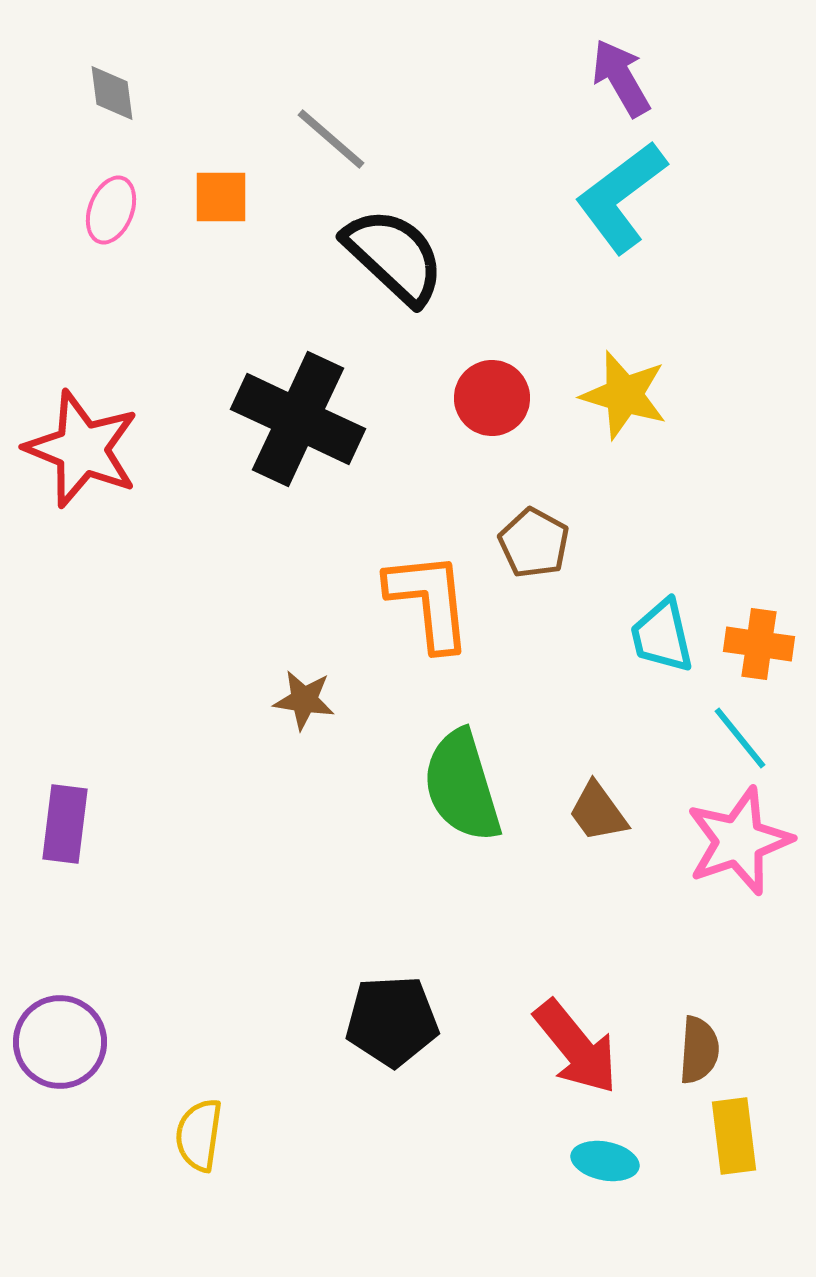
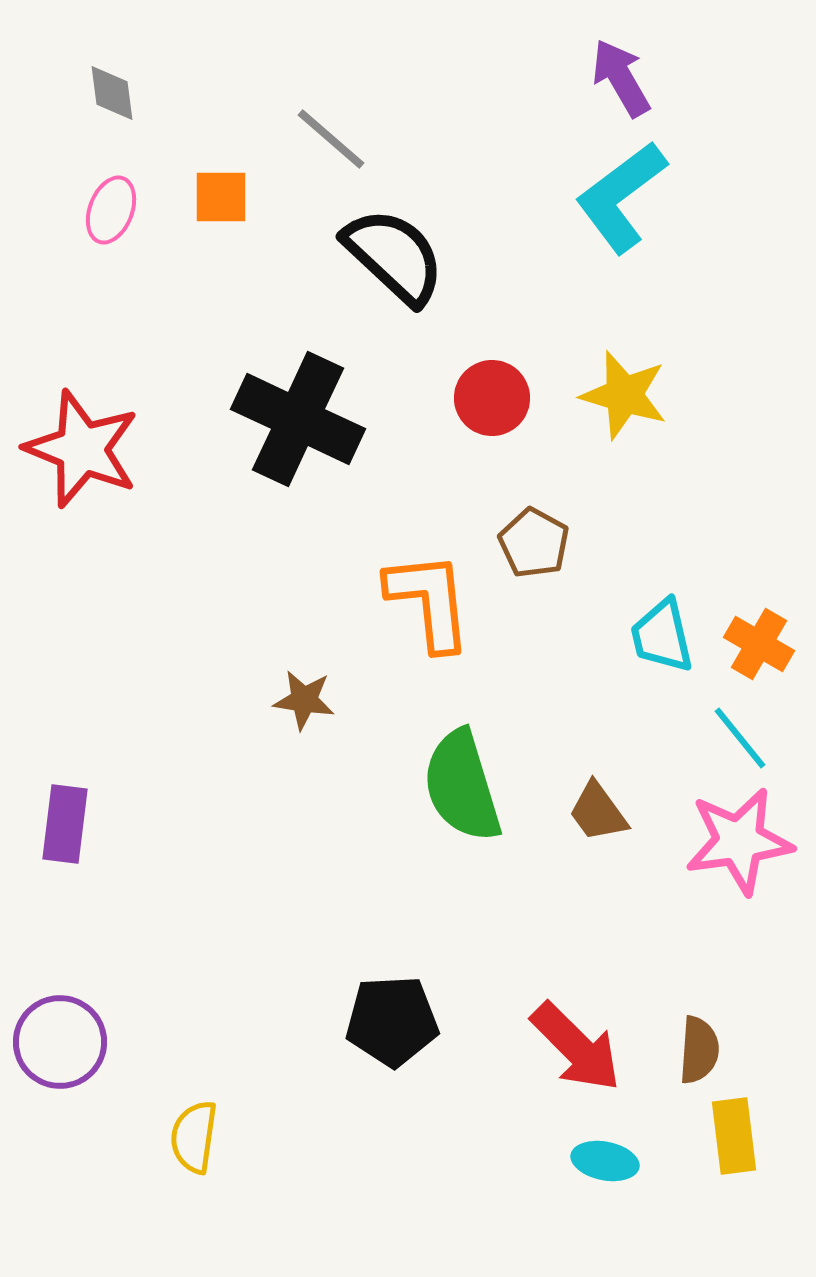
orange cross: rotated 22 degrees clockwise
pink star: rotated 11 degrees clockwise
red arrow: rotated 6 degrees counterclockwise
yellow semicircle: moved 5 px left, 2 px down
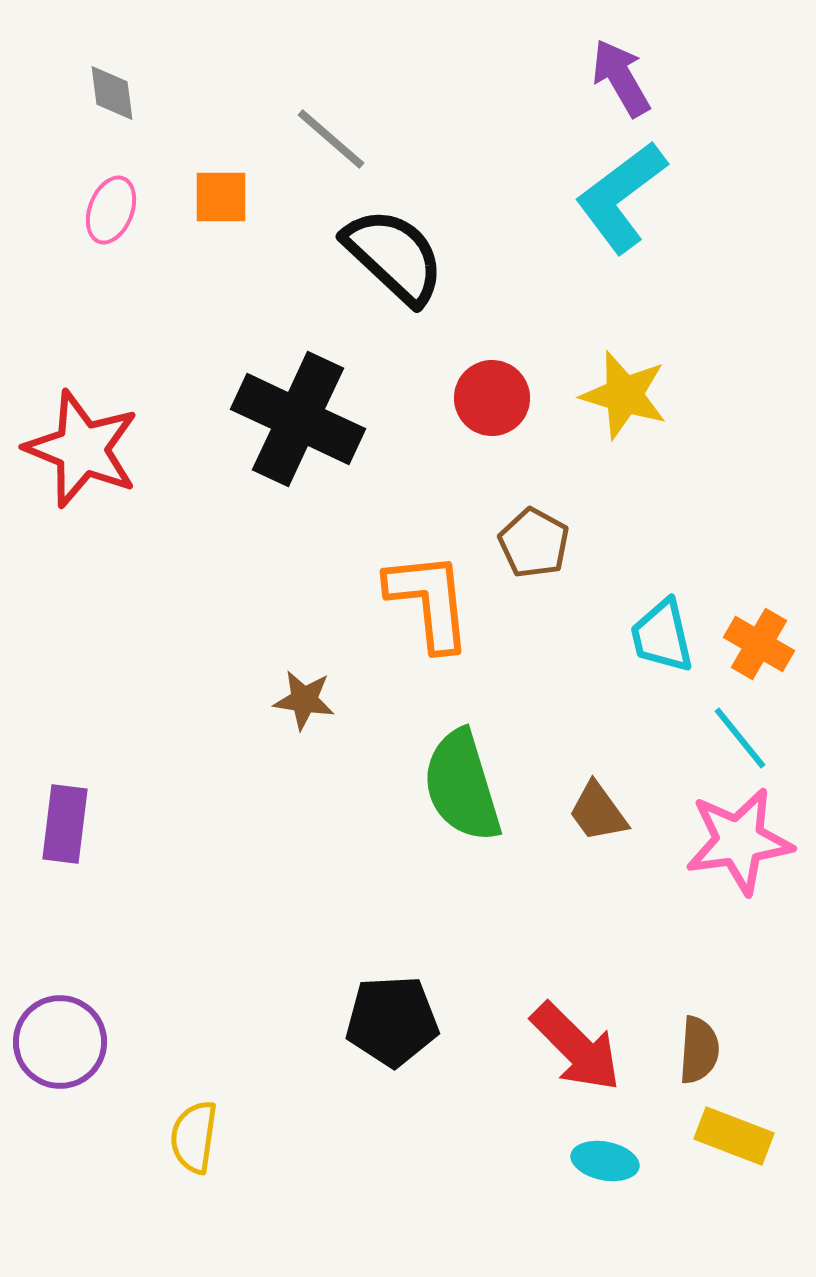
yellow rectangle: rotated 62 degrees counterclockwise
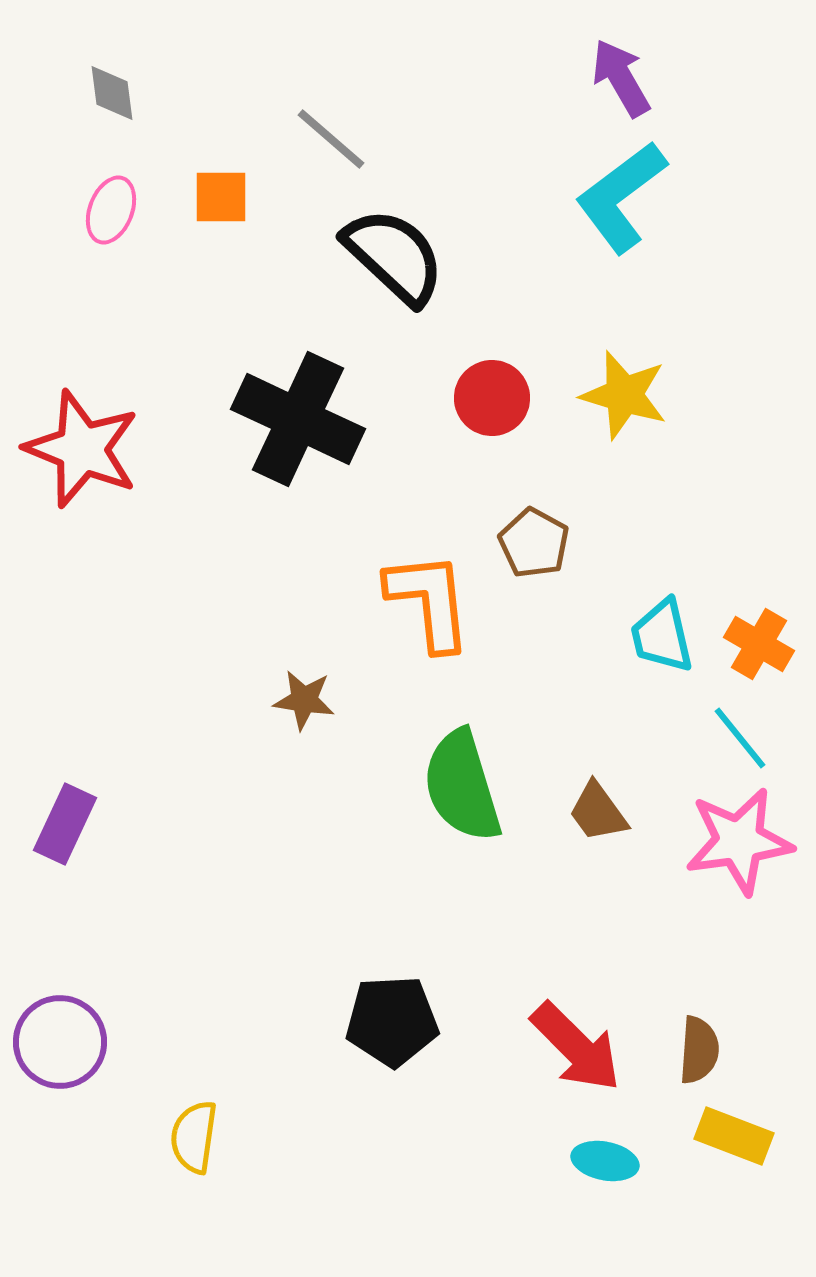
purple rectangle: rotated 18 degrees clockwise
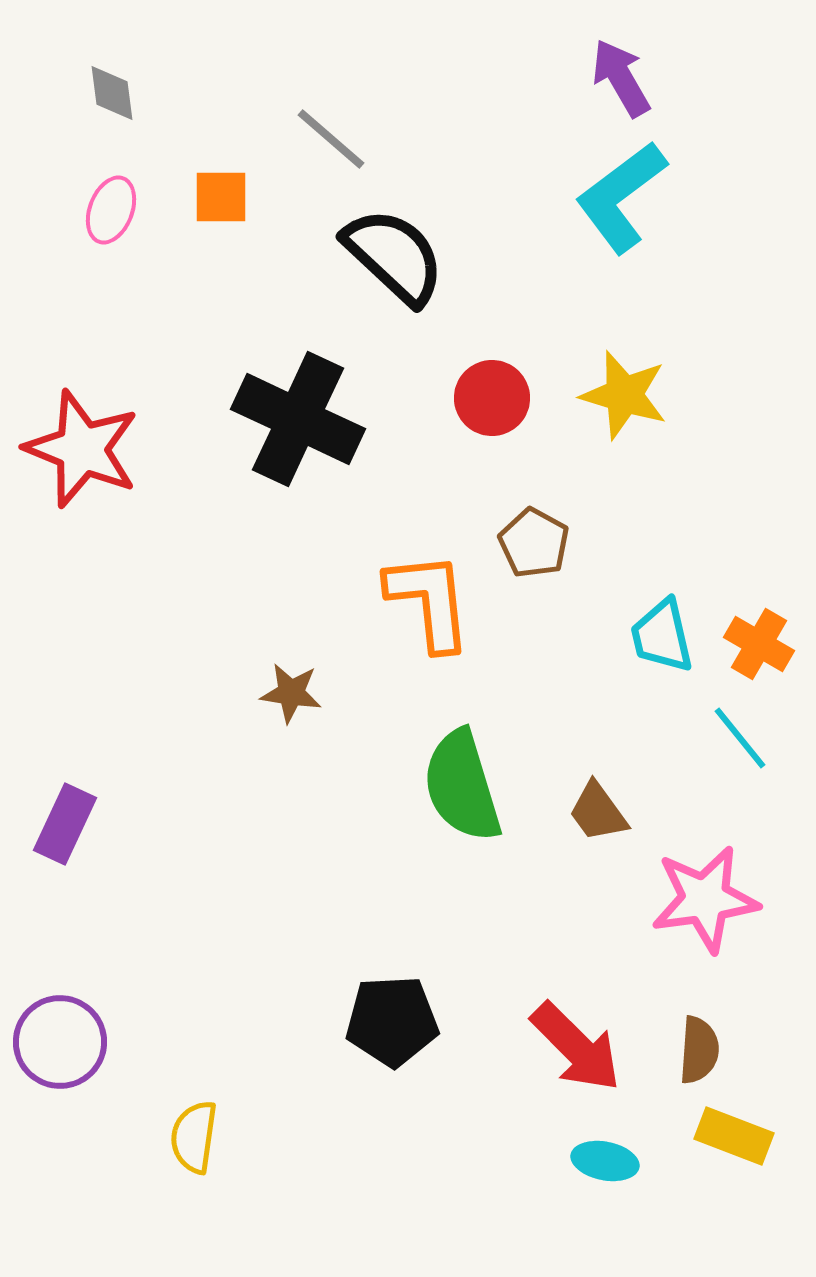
brown star: moved 13 px left, 7 px up
pink star: moved 34 px left, 58 px down
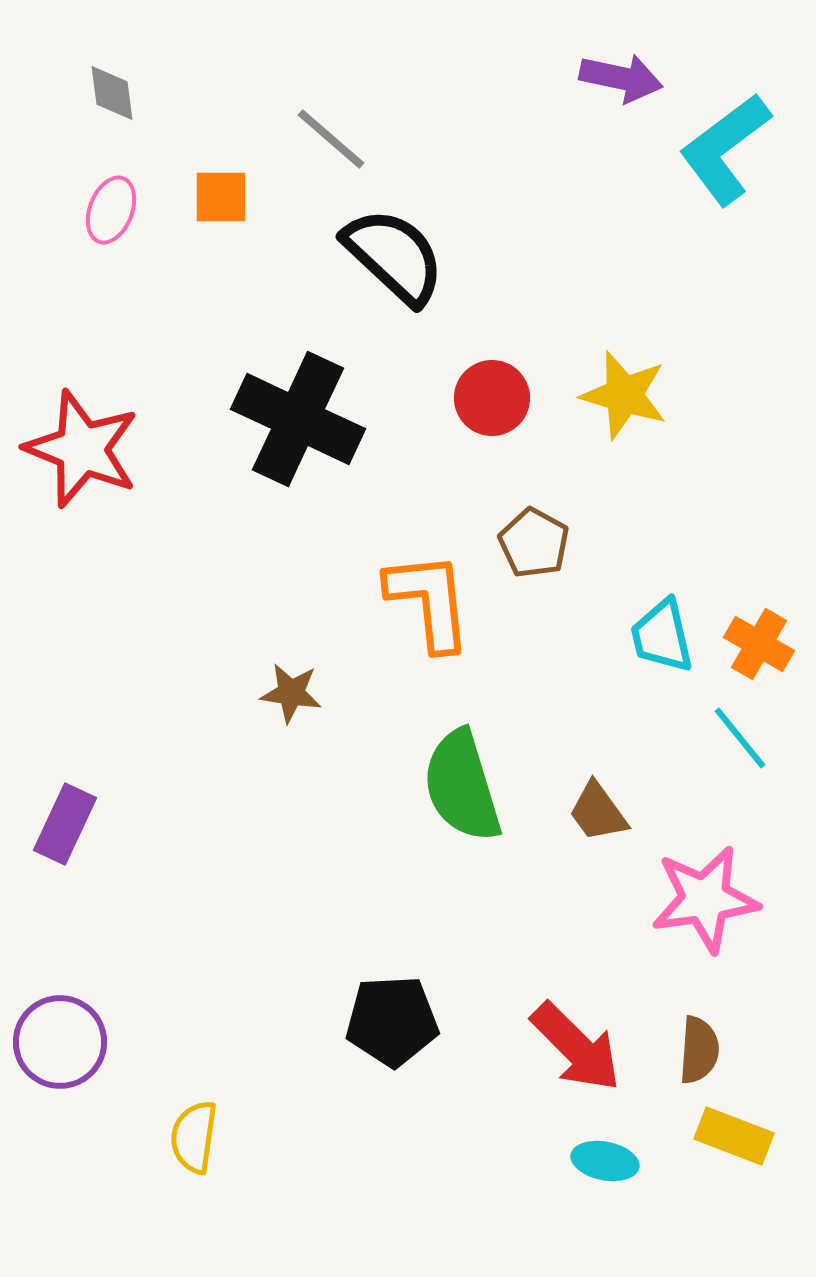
purple arrow: rotated 132 degrees clockwise
cyan L-shape: moved 104 px right, 48 px up
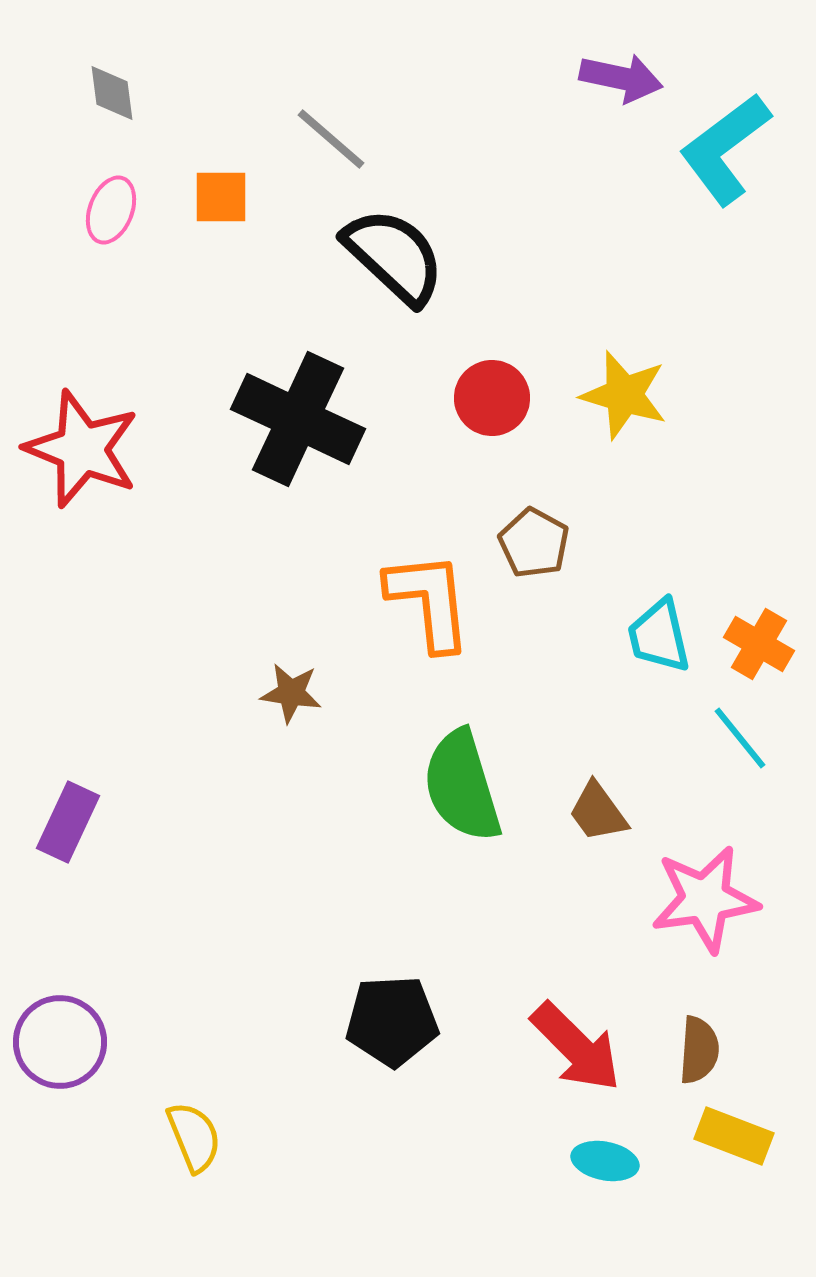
cyan trapezoid: moved 3 px left
purple rectangle: moved 3 px right, 2 px up
yellow semicircle: rotated 150 degrees clockwise
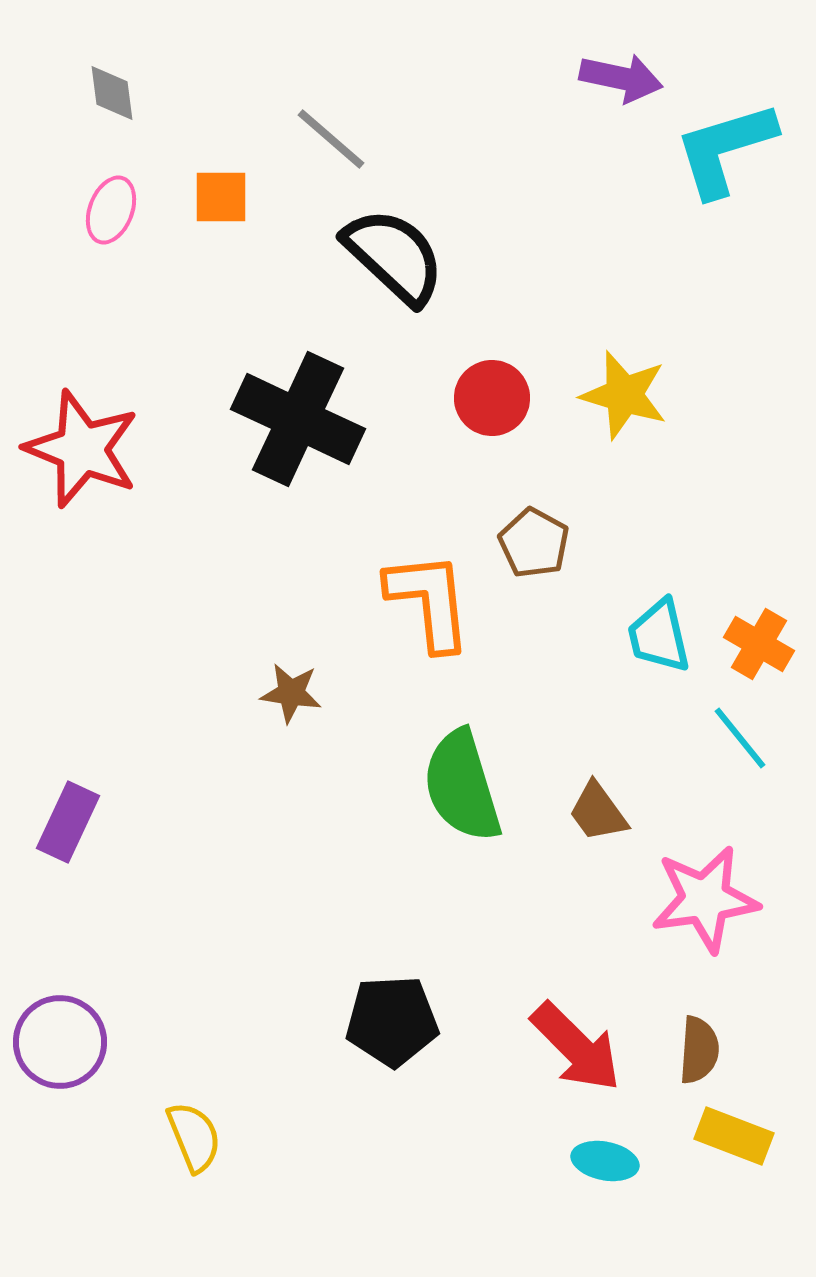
cyan L-shape: rotated 20 degrees clockwise
